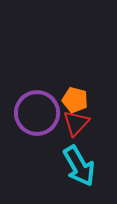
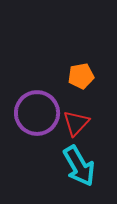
orange pentagon: moved 6 px right, 24 px up; rotated 25 degrees counterclockwise
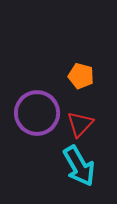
orange pentagon: rotated 25 degrees clockwise
red triangle: moved 4 px right, 1 px down
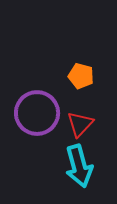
cyan arrow: rotated 15 degrees clockwise
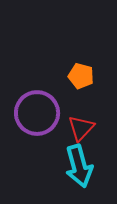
red triangle: moved 1 px right, 4 px down
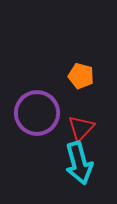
cyan arrow: moved 3 px up
